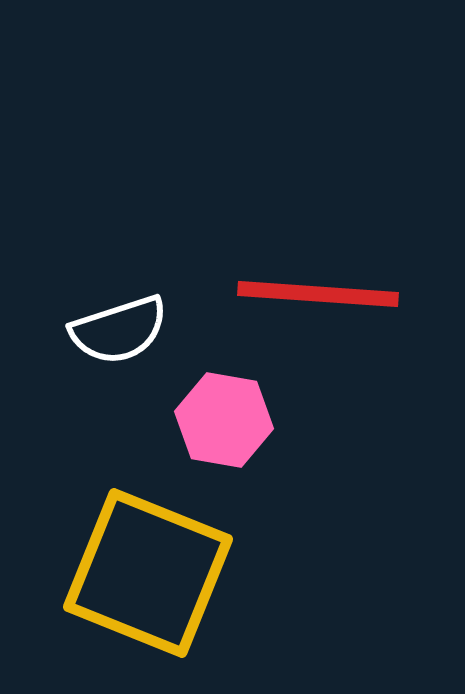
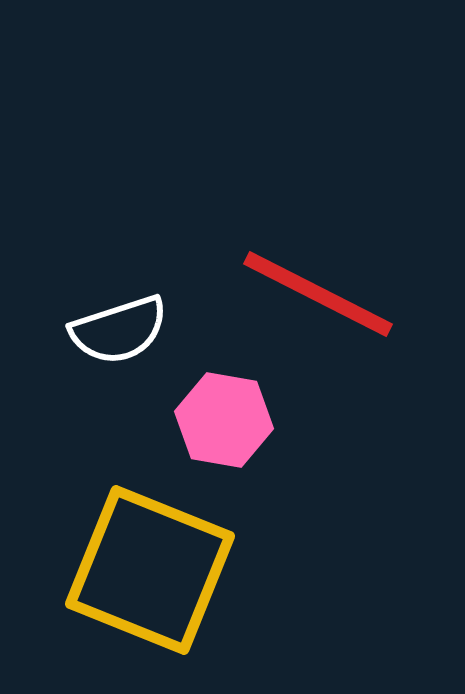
red line: rotated 23 degrees clockwise
yellow square: moved 2 px right, 3 px up
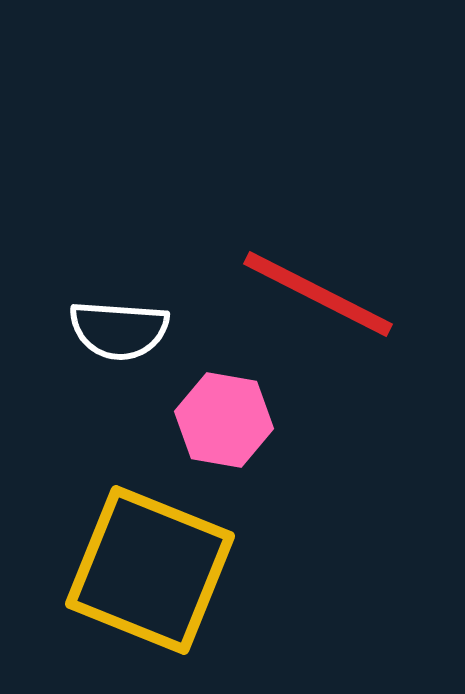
white semicircle: rotated 22 degrees clockwise
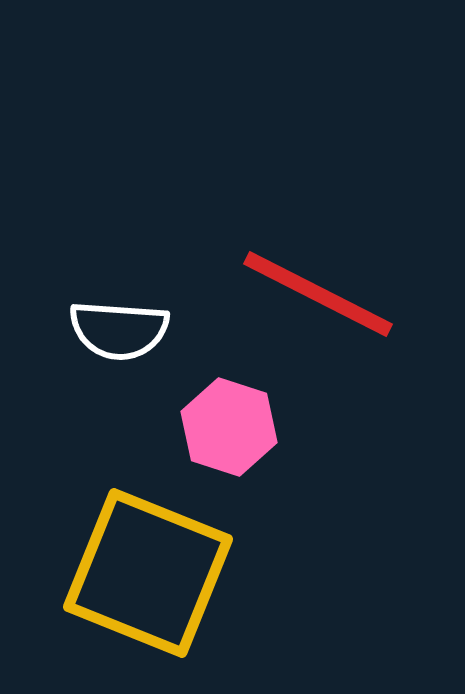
pink hexagon: moved 5 px right, 7 px down; rotated 8 degrees clockwise
yellow square: moved 2 px left, 3 px down
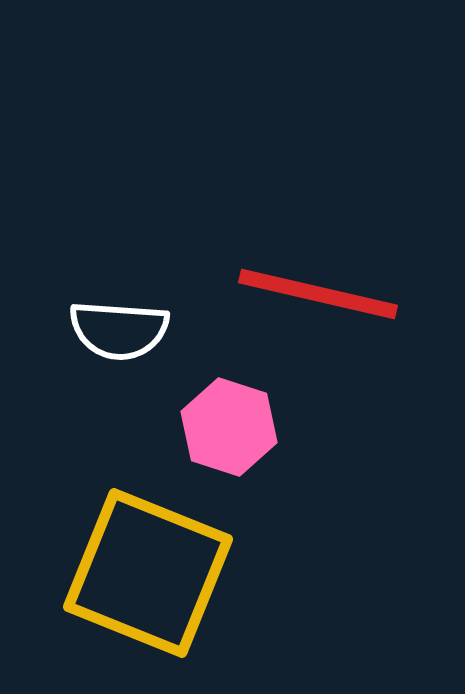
red line: rotated 14 degrees counterclockwise
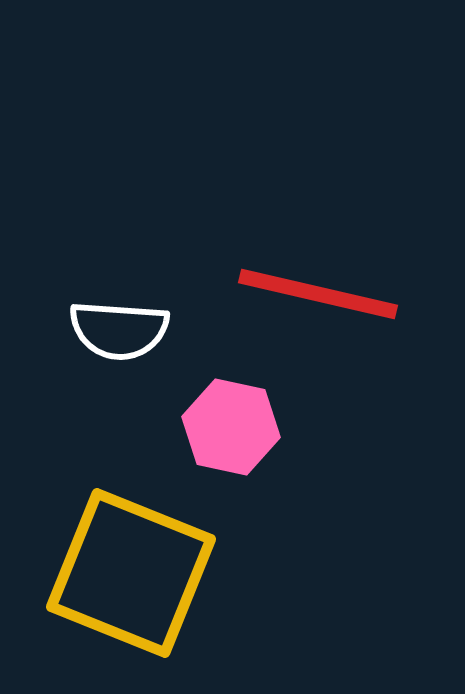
pink hexagon: moved 2 px right; rotated 6 degrees counterclockwise
yellow square: moved 17 px left
